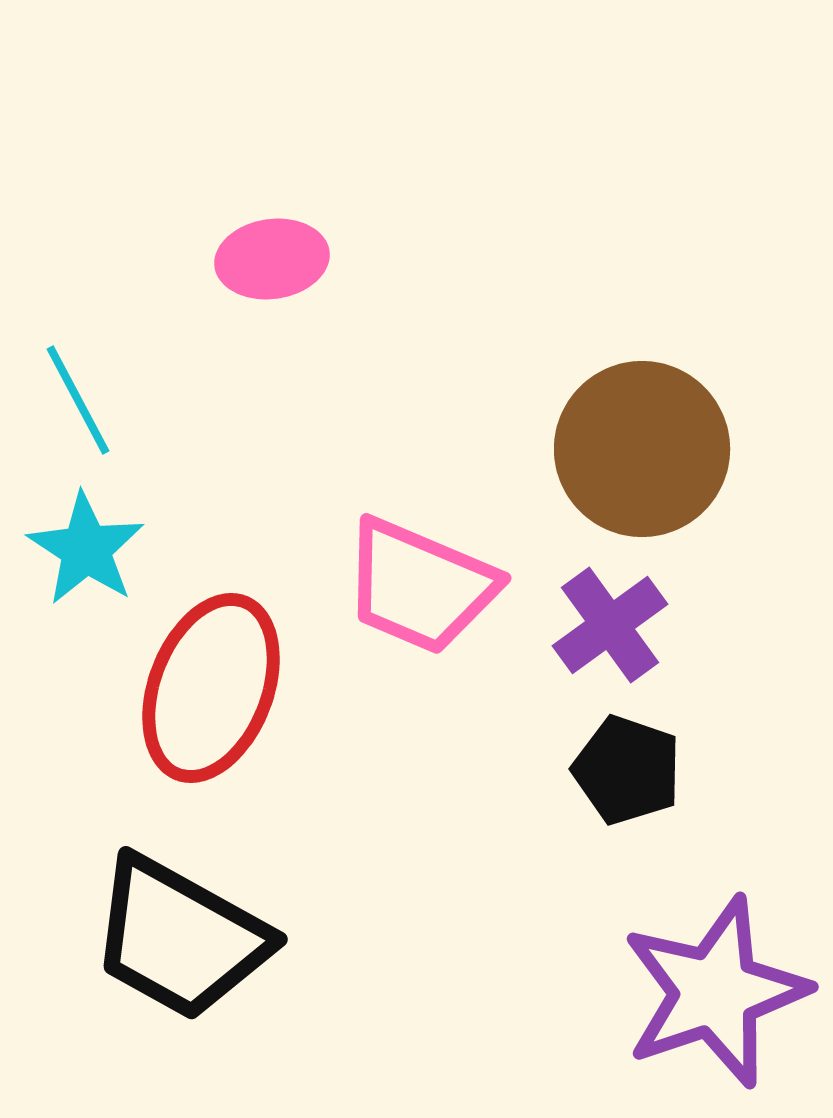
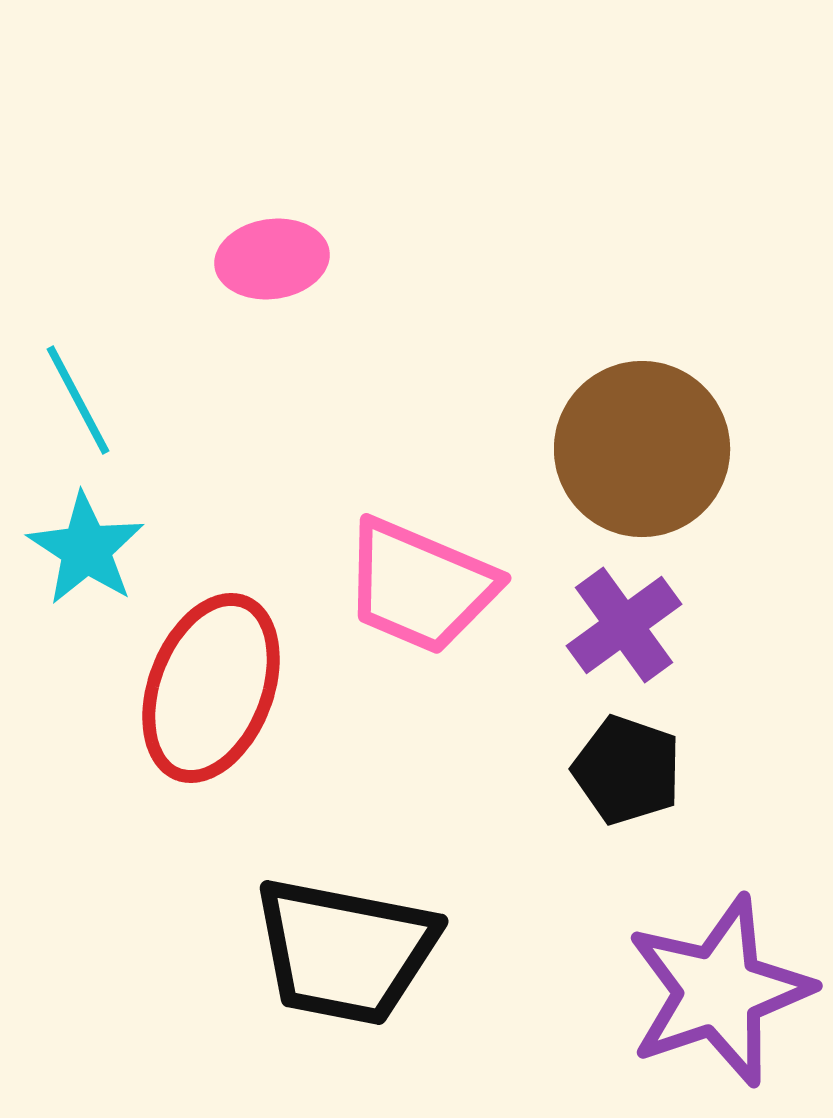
purple cross: moved 14 px right
black trapezoid: moved 165 px right, 13 px down; rotated 18 degrees counterclockwise
purple star: moved 4 px right, 1 px up
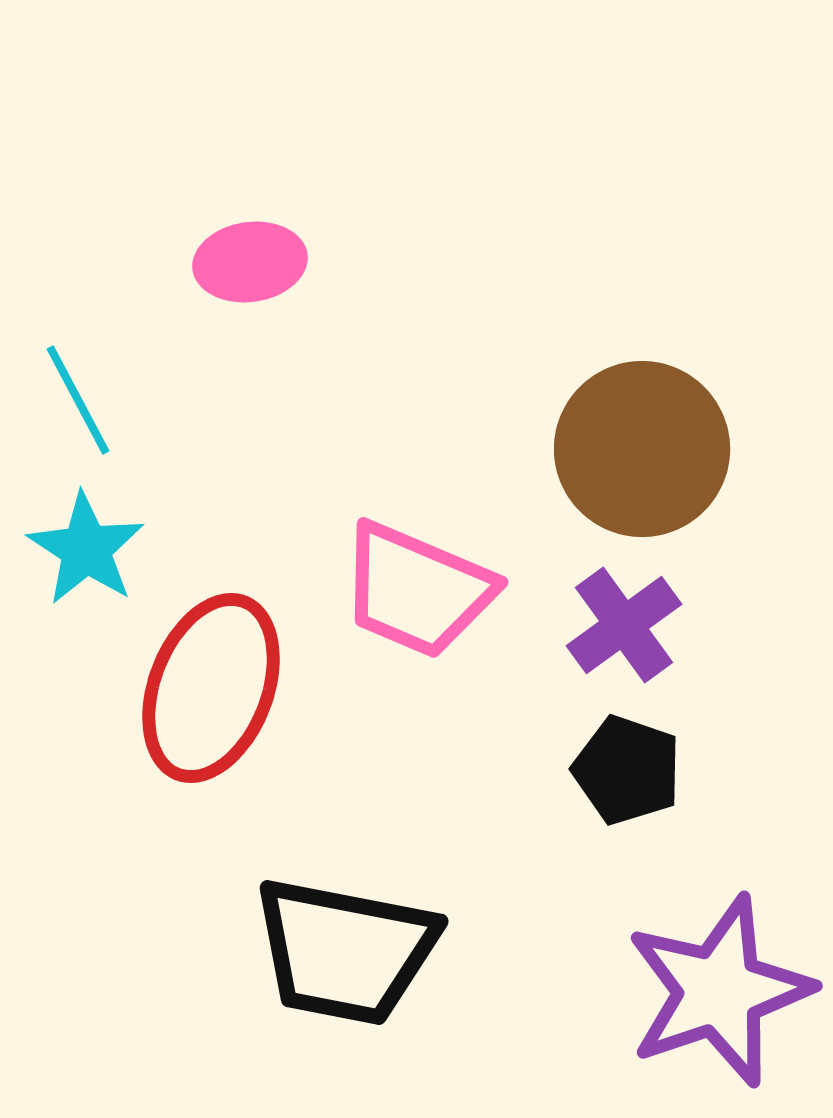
pink ellipse: moved 22 px left, 3 px down
pink trapezoid: moved 3 px left, 4 px down
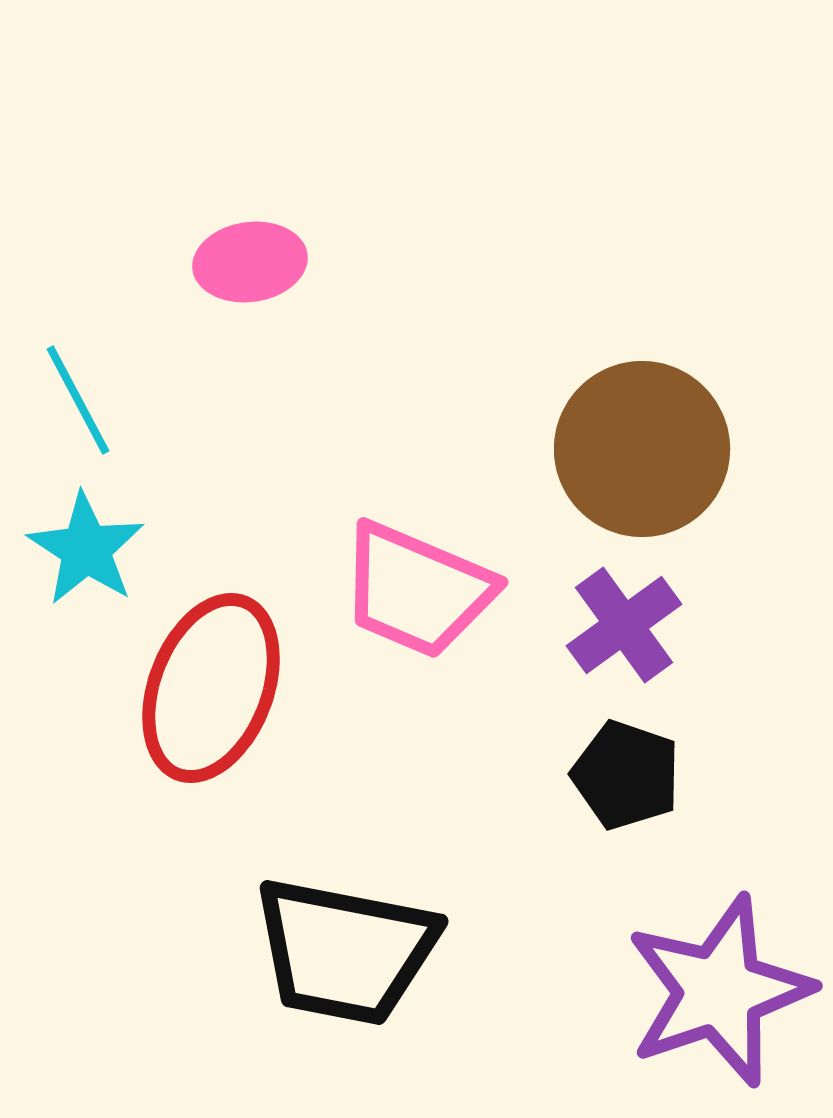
black pentagon: moved 1 px left, 5 px down
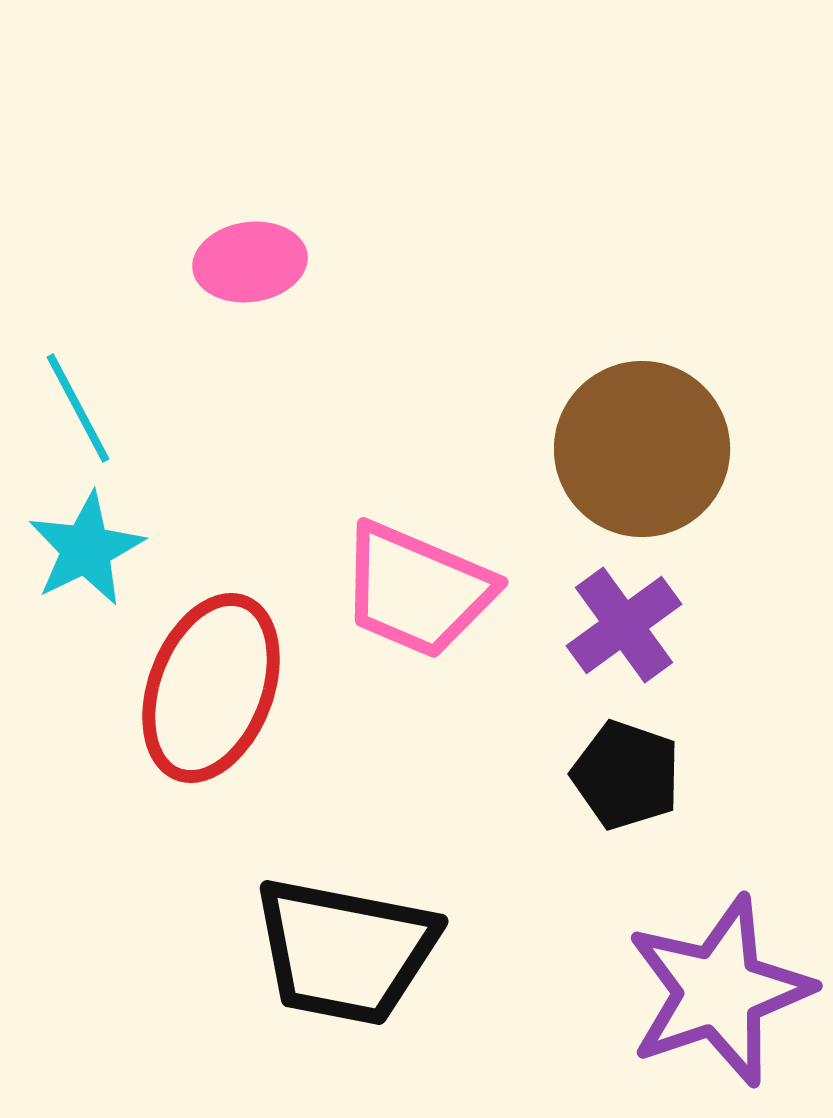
cyan line: moved 8 px down
cyan star: rotated 13 degrees clockwise
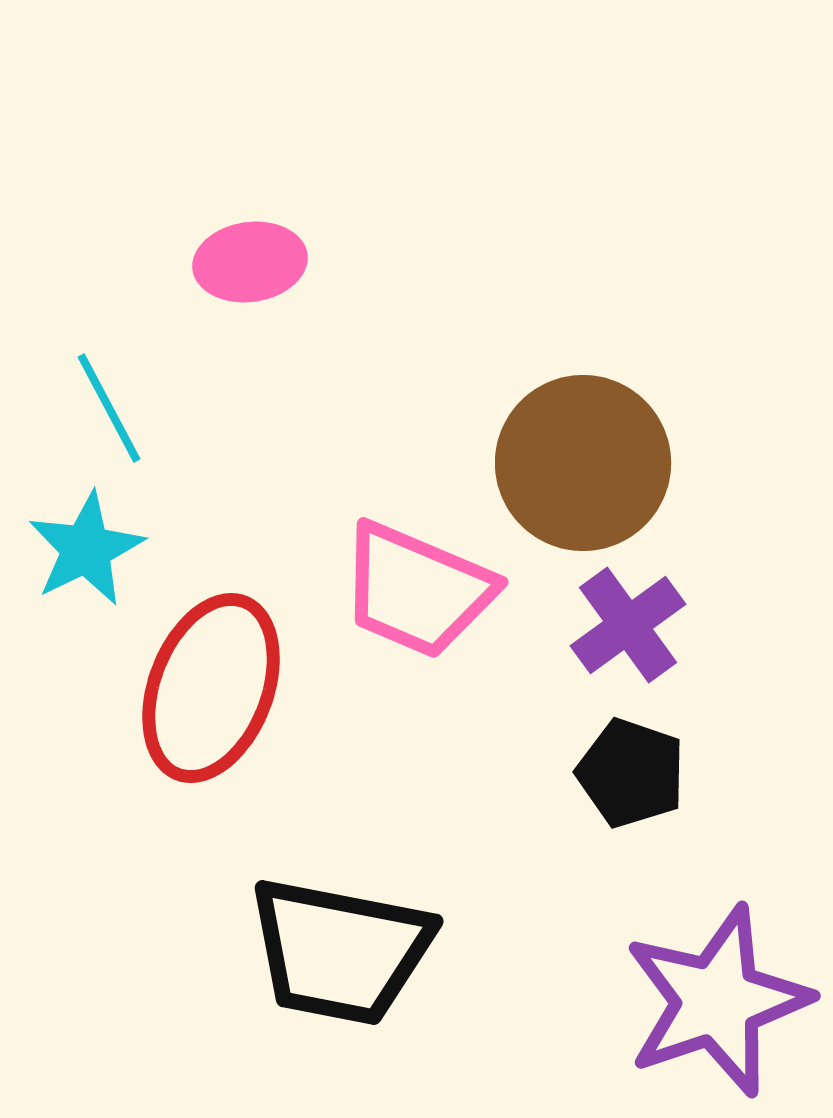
cyan line: moved 31 px right
brown circle: moved 59 px left, 14 px down
purple cross: moved 4 px right
black pentagon: moved 5 px right, 2 px up
black trapezoid: moved 5 px left
purple star: moved 2 px left, 10 px down
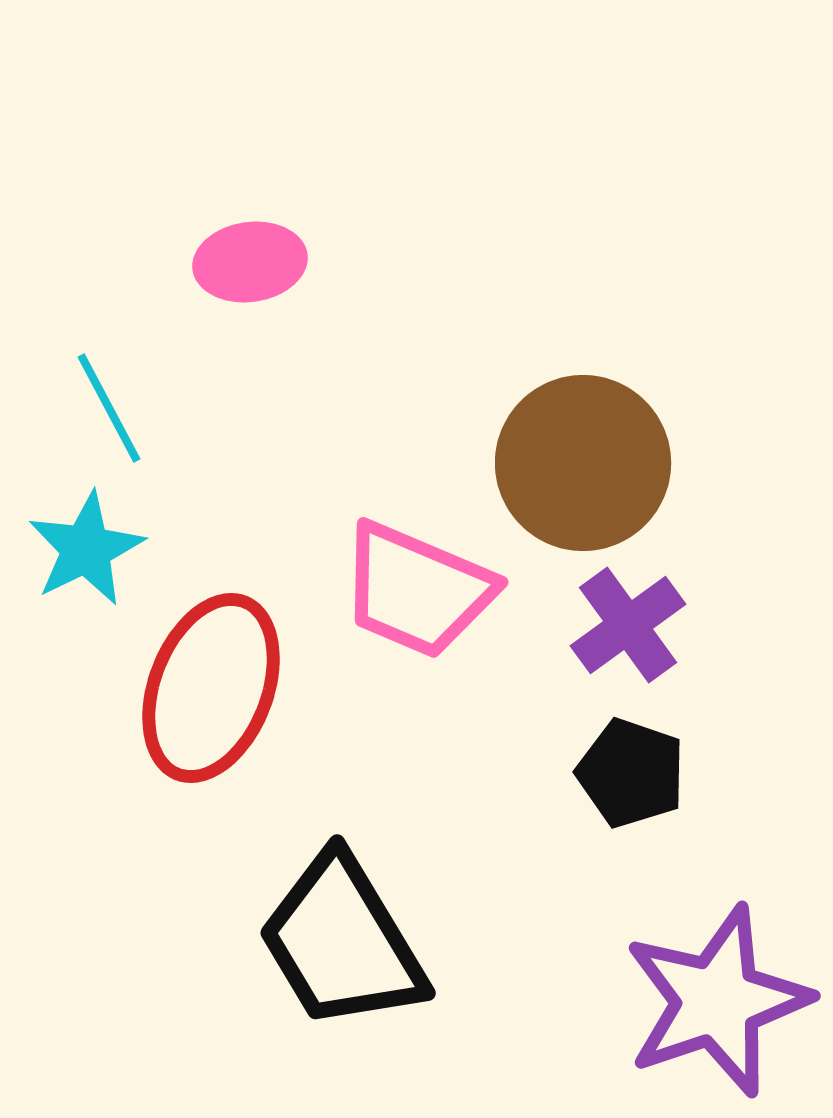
black trapezoid: moved 2 px right, 9 px up; rotated 48 degrees clockwise
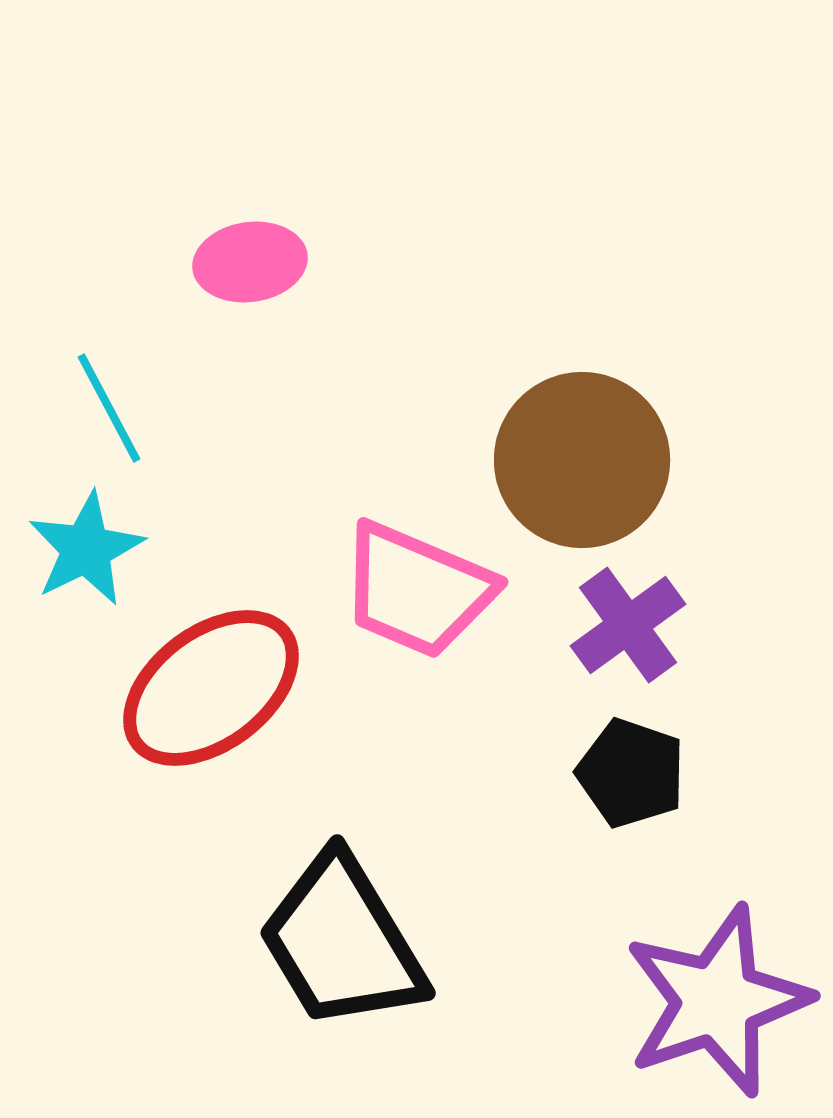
brown circle: moved 1 px left, 3 px up
red ellipse: rotated 32 degrees clockwise
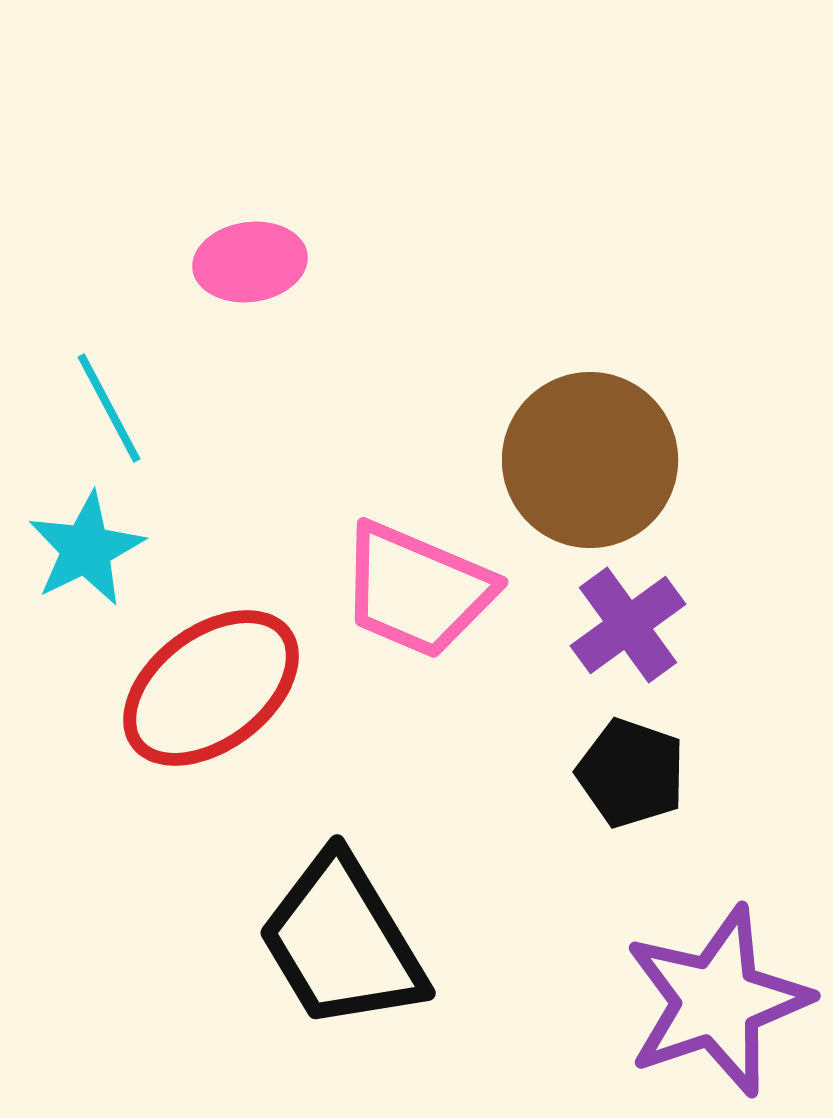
brown circle: moved 8 px right
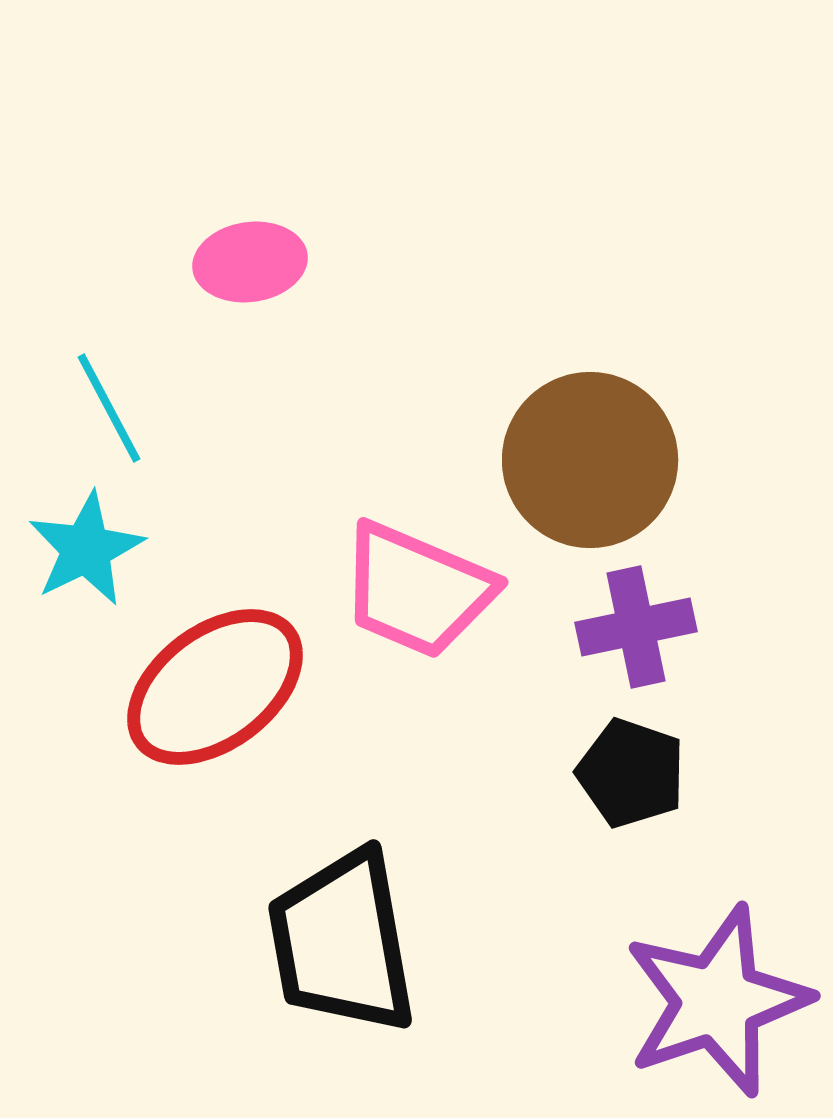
purple cross: moved 8 px right, 2 px down; rotated 24 degrees clockwise
red ellipse: moved 4 px right, 1 px up
black trapezoid: rotated 21 degrees clockwise
